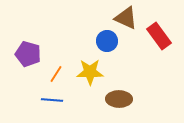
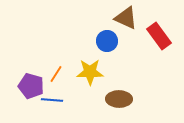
purple pentagon: moved 3 px right, 32 px down
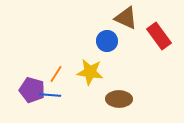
yellow star: rotated 8 degrees clockwise
purple pentagon: moved 1 px right, 4 px down
blue line: moved 2 px left, 5 px up
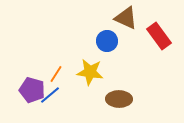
blue line: rotated 45 degrees counterclockwise
